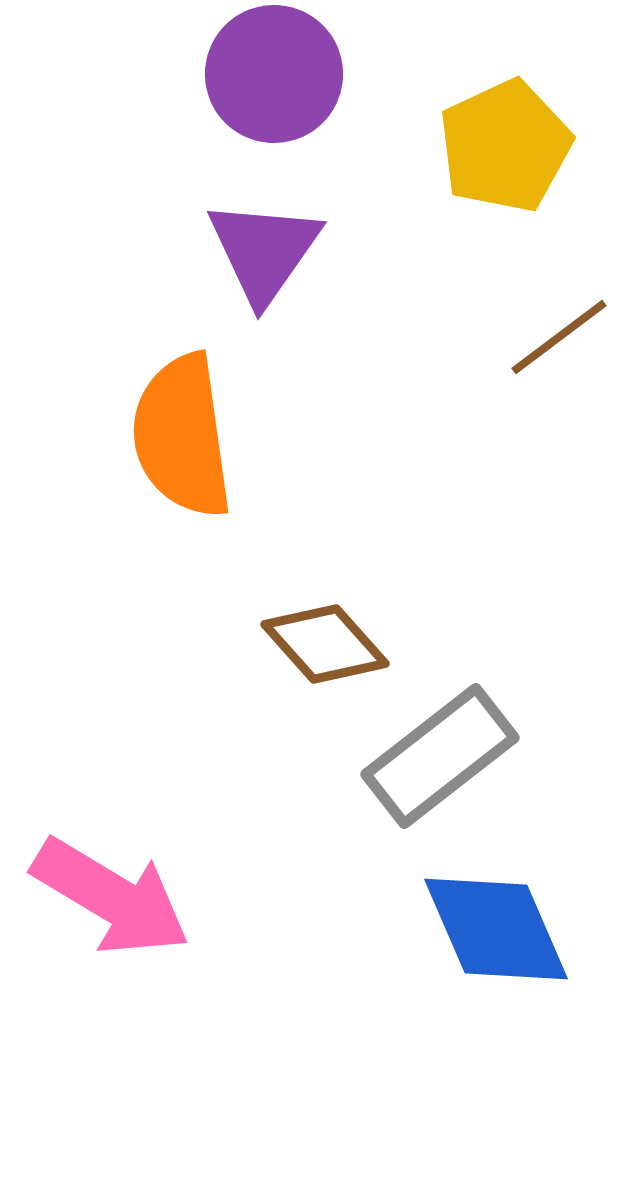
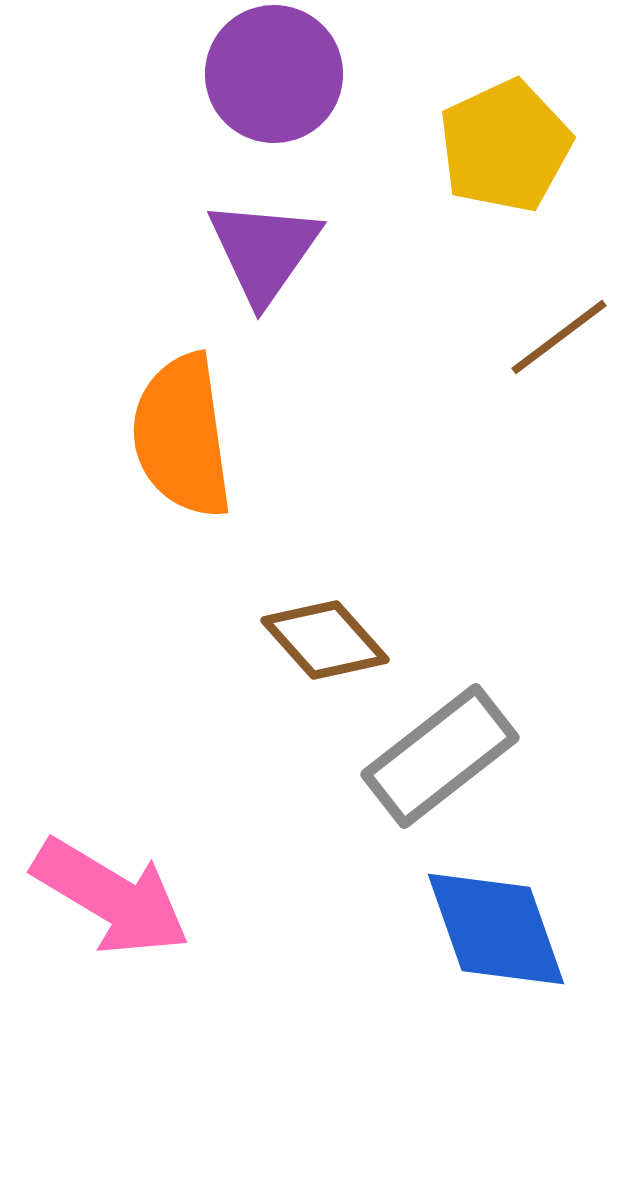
brown diamond: moved 4 px up
blue diamond: rotated 4 degrees clockwise
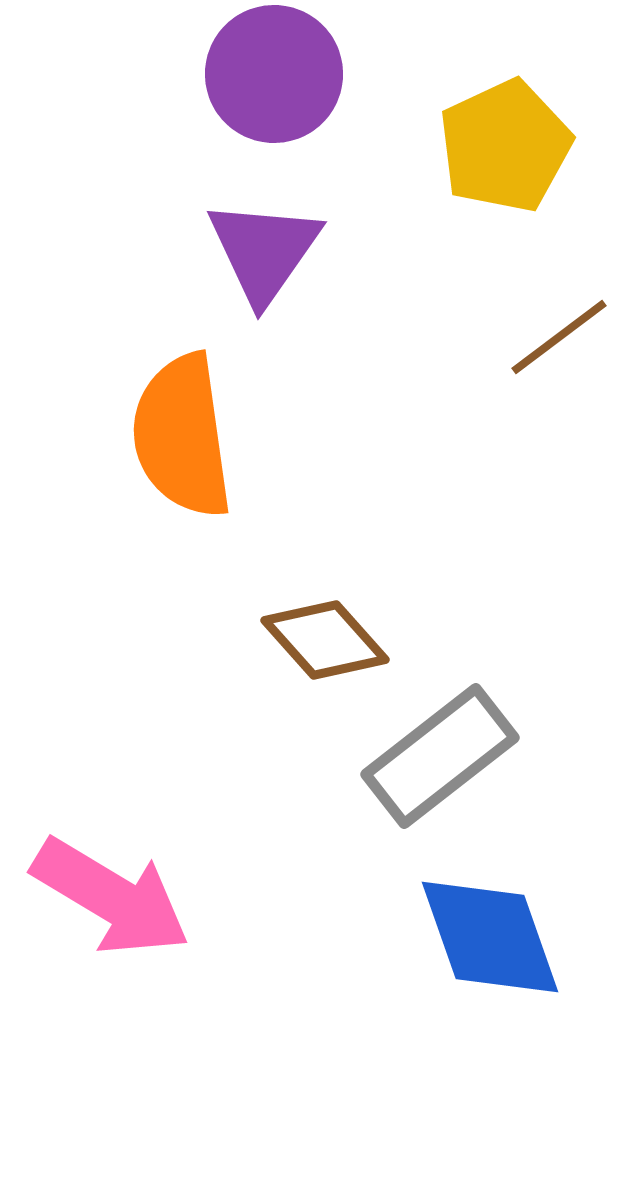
blue diamond: moved 6 px left, 8 px down
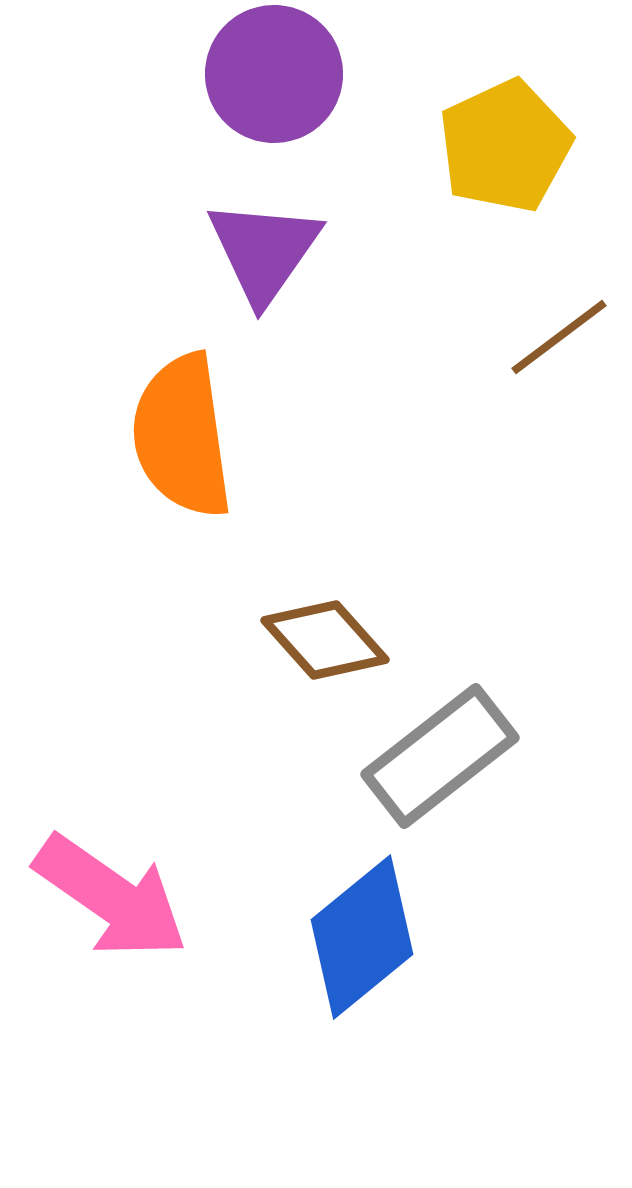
pink arrow: rotated 4 degrees clockwise
blue diamond: moved 128 px left; rotated 70 degrees clockwise
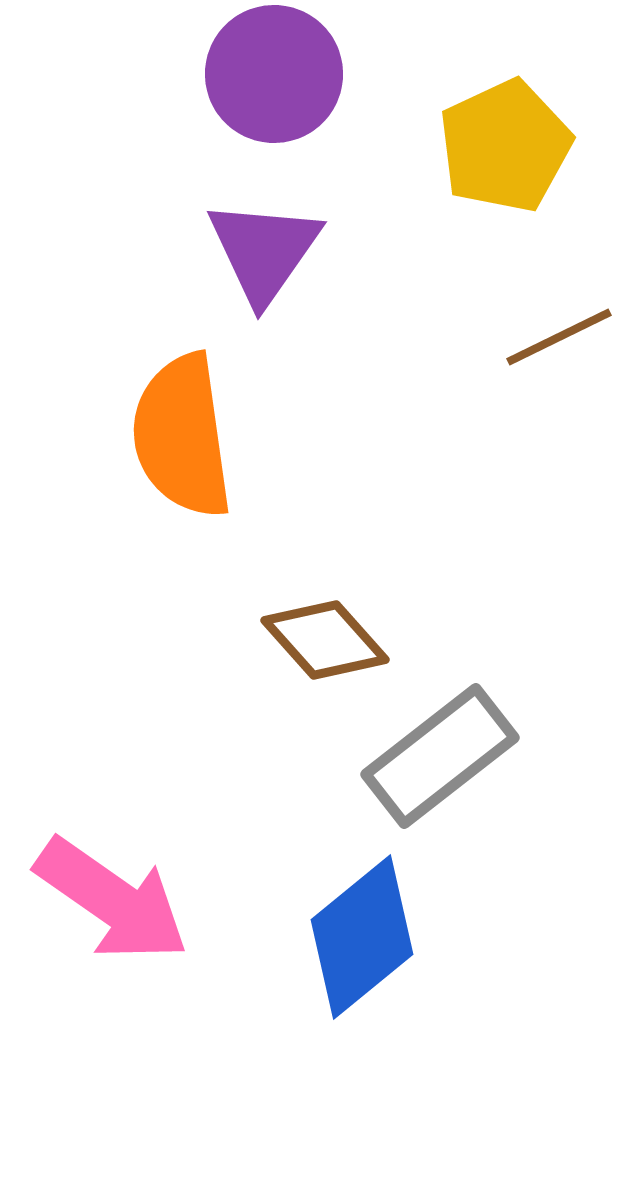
brown line: rotated 11 degrees clockwise
pink arrow: moved 1 px right, 3 px down
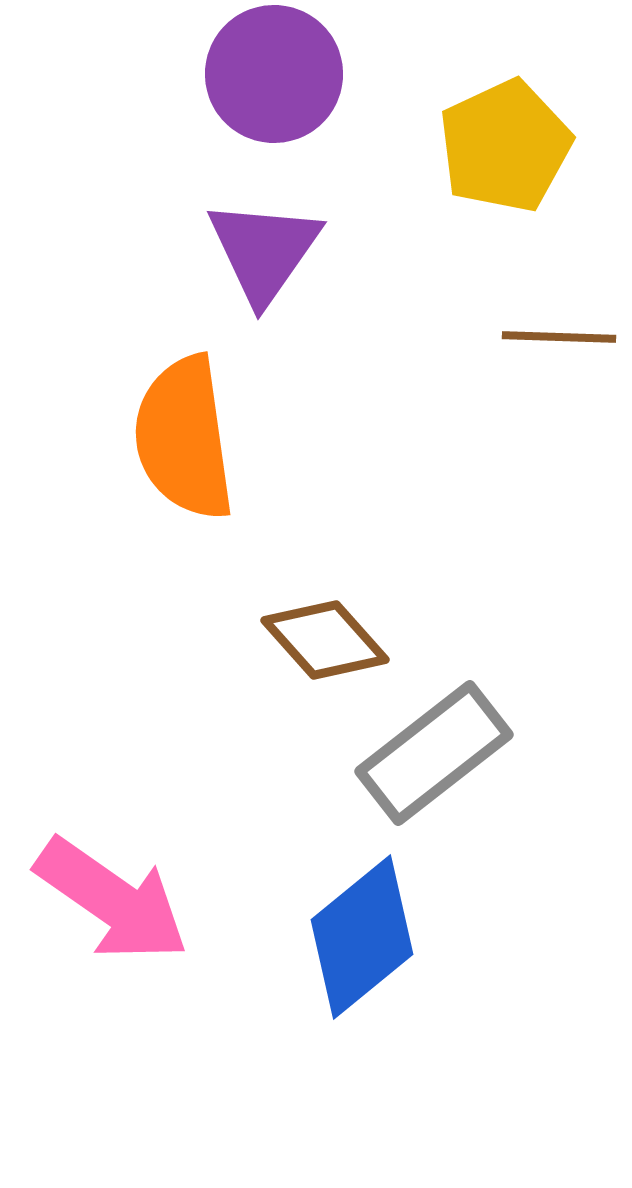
brown line: rotated 28 degrees clockwise
orange semicircle: moved 2 px right, 2 px down
gray rectangle: moved 6 px left, 3 px up
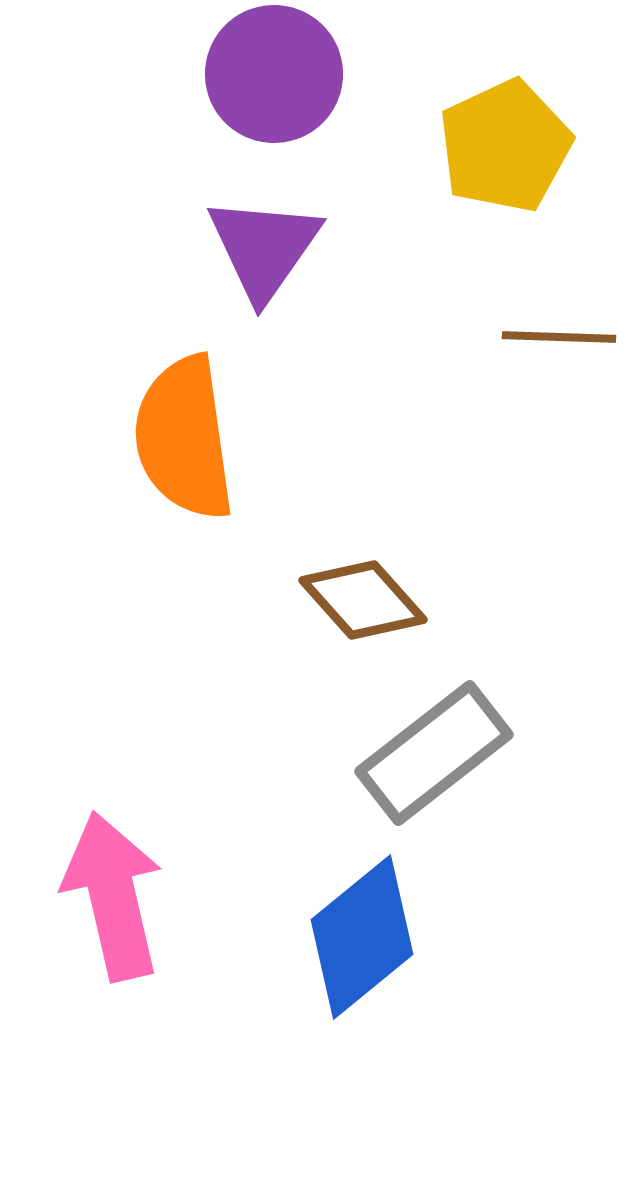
purple triangle: moved 3 px up
brown diamond: moved 38 px right, 40 px up
pink arrow: moved 1 px right, 4 px up; rotated 138 degrees counterclockwise
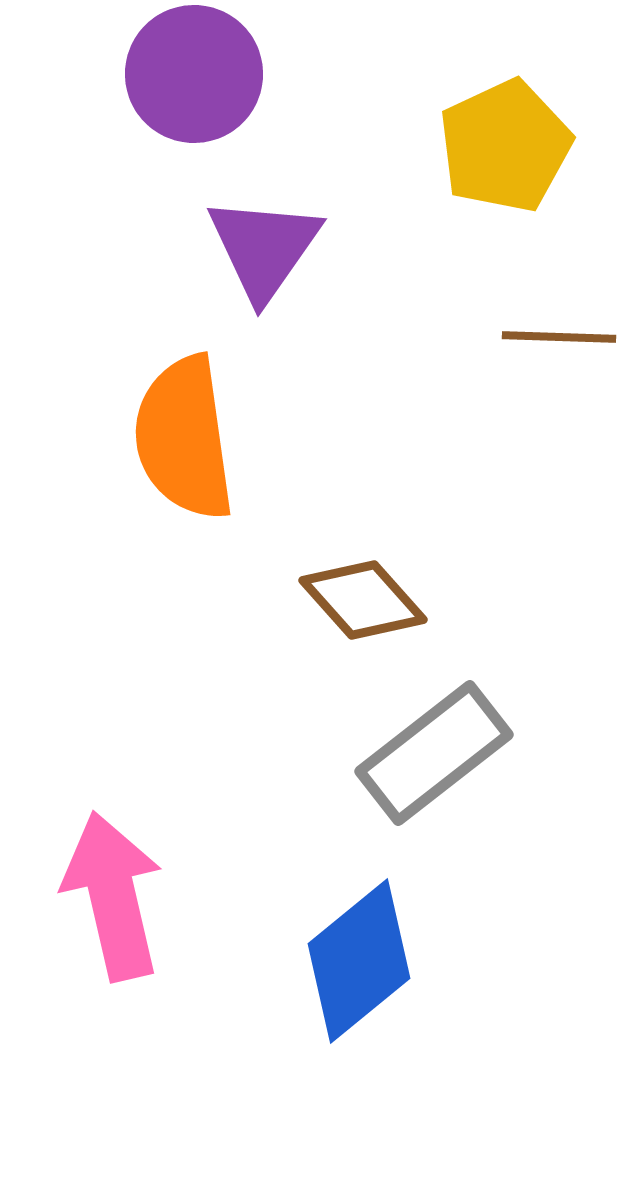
purple circle: moved 80 px left
blue diamond: moved 3 px left, 24 px down
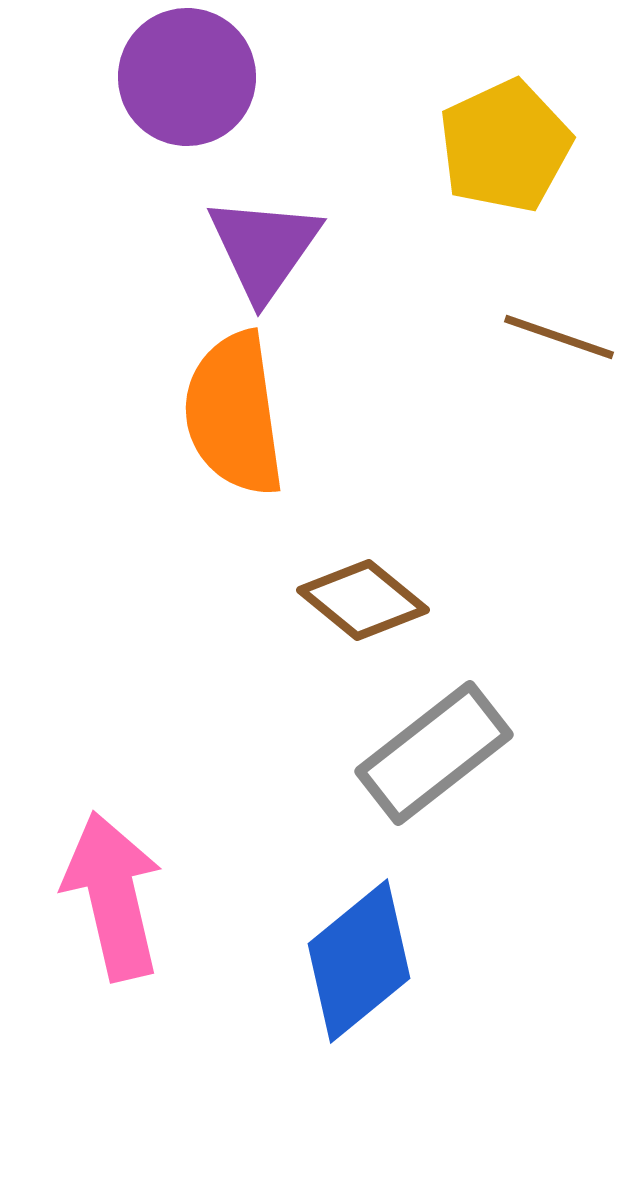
purple circle: moved 7 px left, 3 px down
brown line: rotated 17 degrees clockwise
orange semicircle: moved 50 px right, 24 px up
brown diamond: rotated 9 degrees counterclockwise
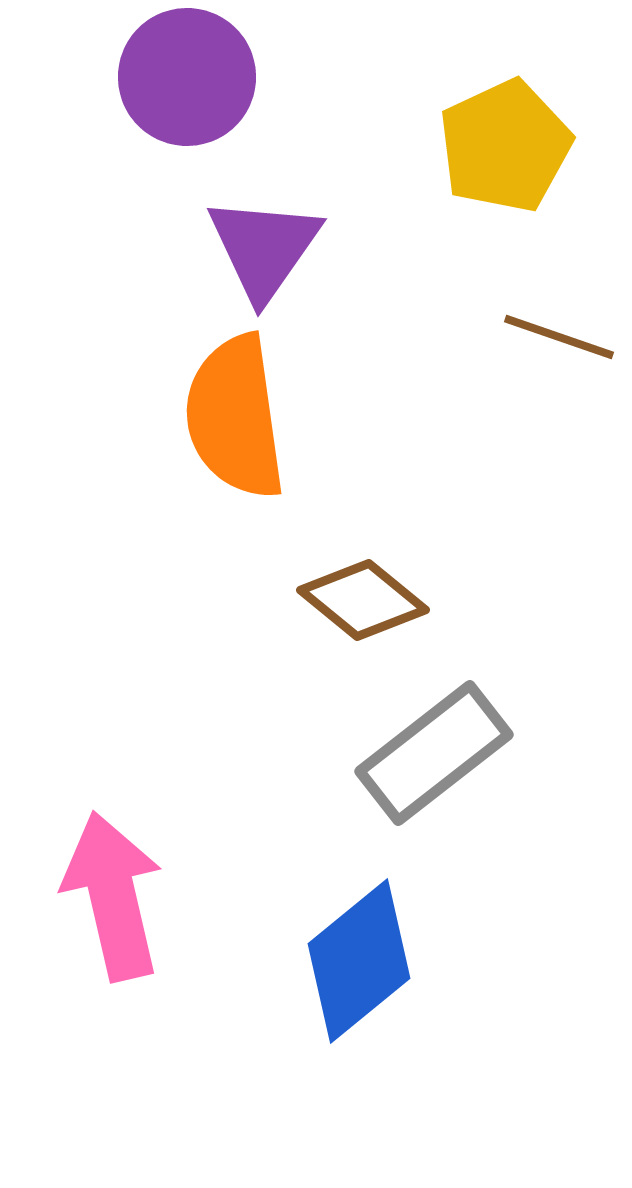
orange semicircle: moved 1 px right, 3 px down
